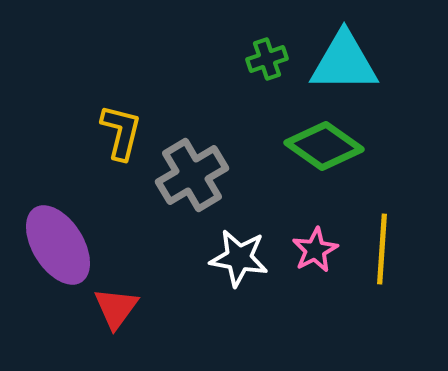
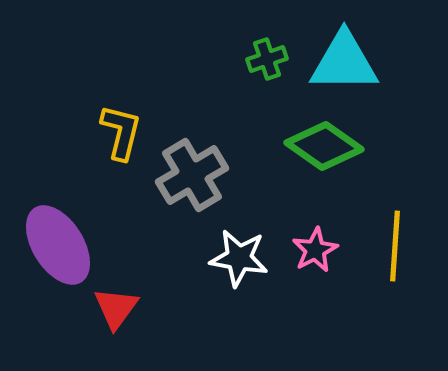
yellow line: moved 13 px right, 3 px up
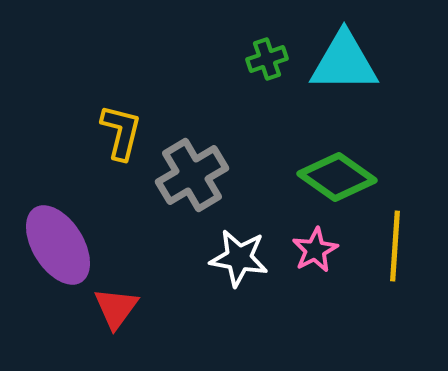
green diamond: moved 13 px right, 31 px down
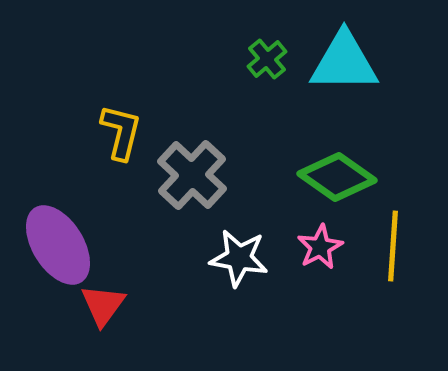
green cross: rotated 21 degrees counterclockwise
gray cross: rotated 16 degrees counterclockwise
yellow line: moved 2 px left
pink star: moved 5 px right, 3 px up
red triangle: moved 13 px left, 3 px up
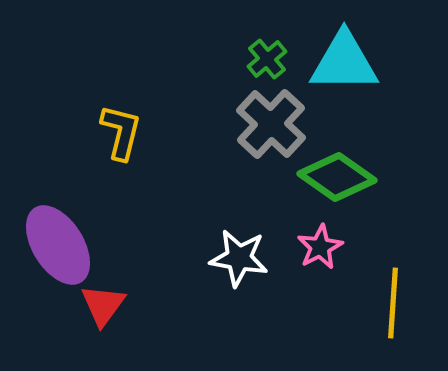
gray cross: moved 79 px right, 51 px up
yellow line: moved 57 px down
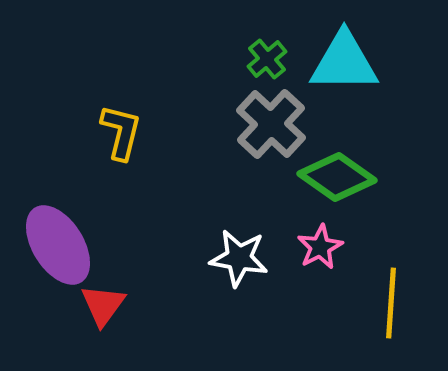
yellow line: moved 2 px left
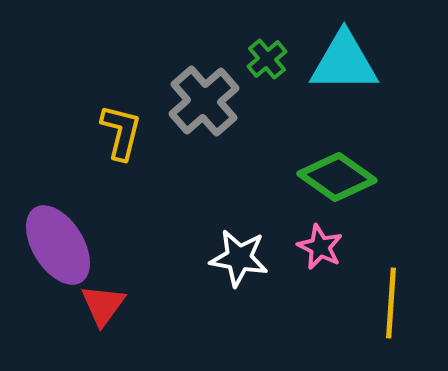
gray cross: moved 67 px left, 23 px up; rotated 6 degrees clockwise
pink star: rotated 18 degrees counterclockwise
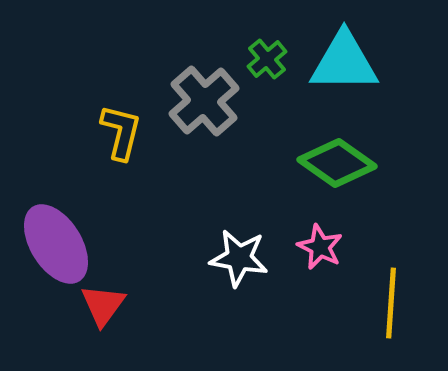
green diamond: moved 14 px up
purple ellipse: moved 2 px left, 1 px up
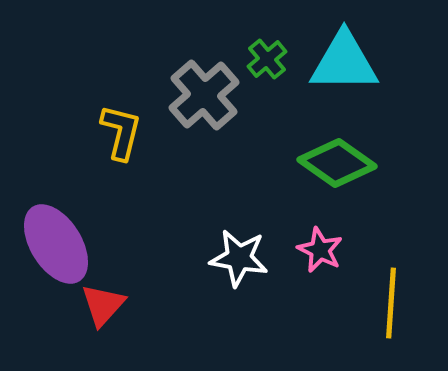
gray cross: moved 6 px up
pink star: moved 3 px down
red triangle: rotated 6 degrees clockwise
